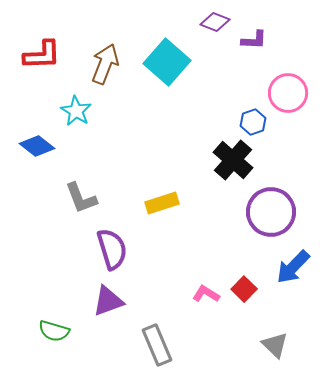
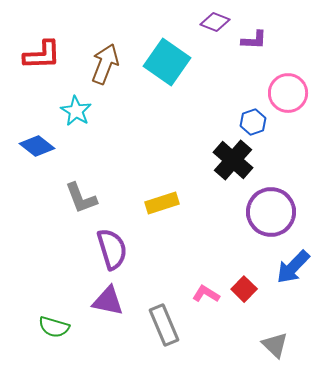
cyan square: rotated 6 degrees counterclockwise
purple triangle: rotated 32 degrees clockwise
green semicircle: moved 4 px up
gray rectangle: moved 7 px right, 20 px up
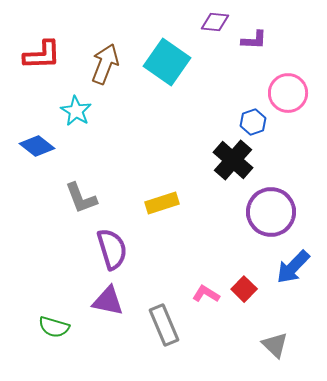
purple diamond: rotated 16 degrees counterclockwise
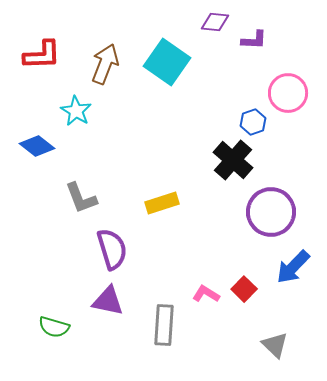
gray rectangle: rotated 27 degrees clockwise
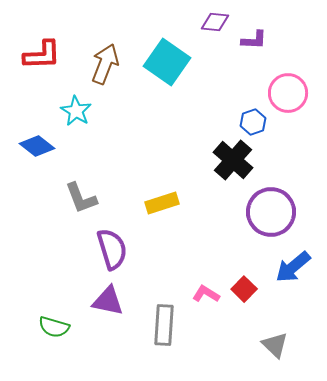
blue arrow: rotated 6 degrees clockwise
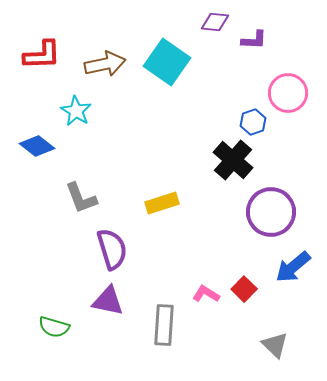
brown arrow: rotated 57 degrees clockwise
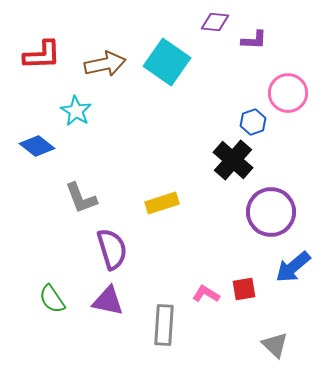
red square: rotated 35 degrees clockwise
green semicircle: moved 2 px left, 28 px up; rotated 40 degrees clockwise
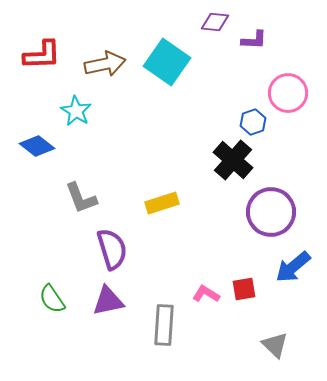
purple triangle: rotated 24 degrees counterclockwise
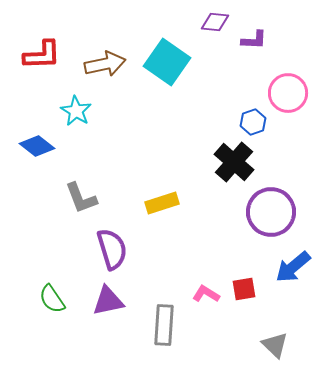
black cross: moved 1 px right, 2 px down
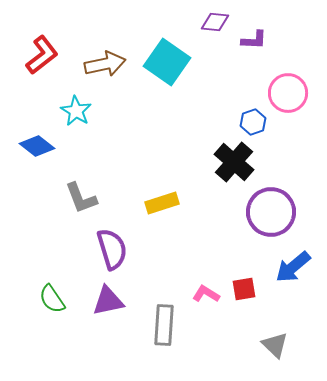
red L-shape: rotated 36 degrees counterclockwise
